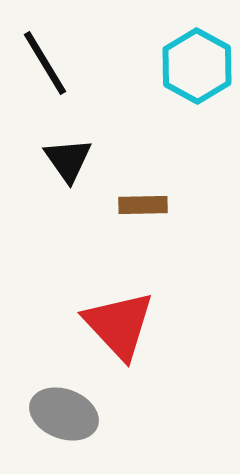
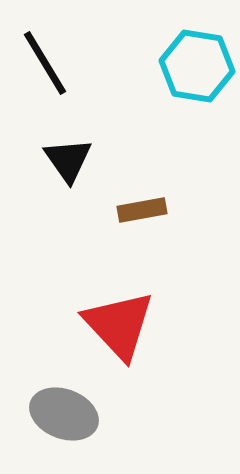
cyan hexagon: rotated 20 degrees counterclockwise
brown rectangle: moved 1 px left, 5 px down; rotated 9 degrees counterclockwise
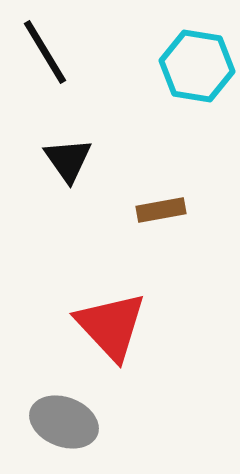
black line: moved 11 px up
brown rectangle: moved 19 px right
red triangle: moved 8 px left, 1 px down
gray ellipse: moved 8 px down
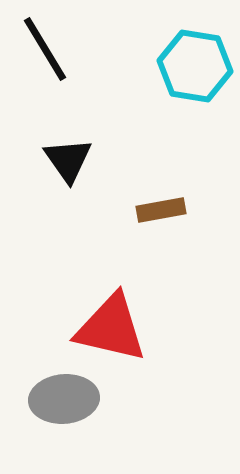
black line: moved 3 px up
cyan hexagon: moved 2 px left
red triangle: moved 2 px down; rotated 34 degrees counterclockwise
gray ellipse: moved 23 px up; rotated 26 degrees counterclockwise
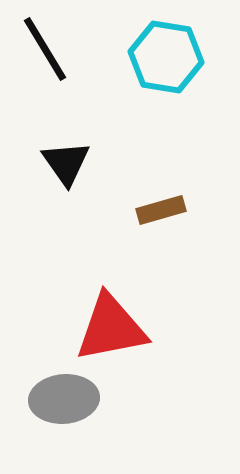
cyan hexagon: moved 29 px left, 9 px up
black triangle: moved 2 px left, 3 px down
brown rectangle: rotated 6 degrees counterclockwise
red triangle: rotated 24 degrees counterclockwise
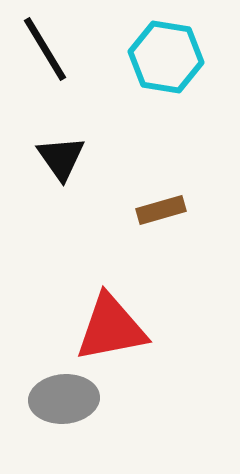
black triangle: moved 5 px left, 5 px up
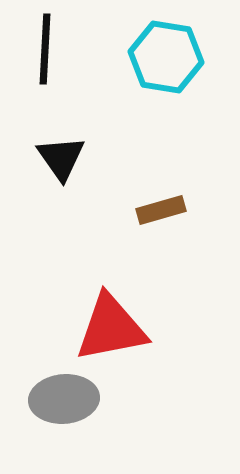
black line: rotated 34 degrees clockwise
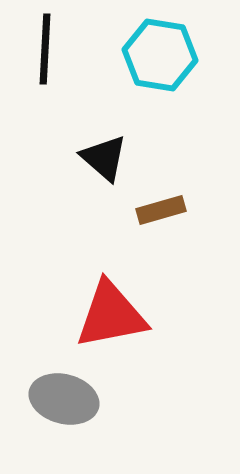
cyan hexagon: moved 6 px left, 2 px up
black triangle: moved 43 px right; rotated 14 degrees counterclockwise
red triangle: moved 13 px up
gray ellipse: rotated 20 degrees clockwise
